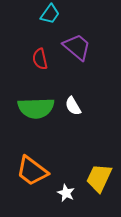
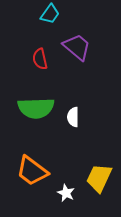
white semicircle: moved 11 px down; rotated 30 degrees clockwise
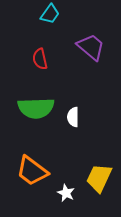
purple trapezoid: moved 14 px right
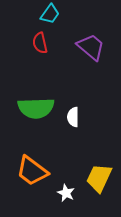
red semicircle: moved 16 px up
